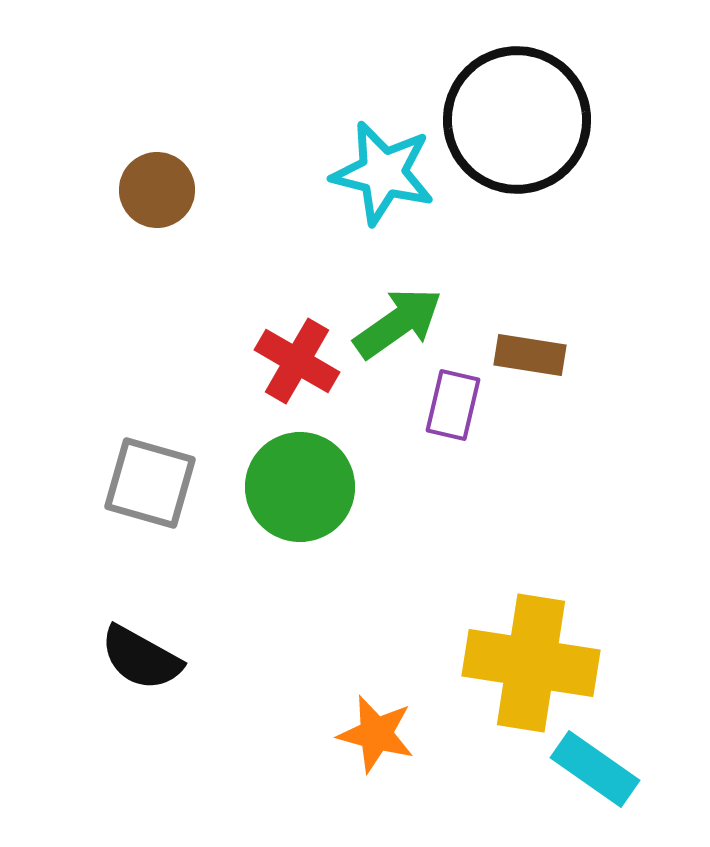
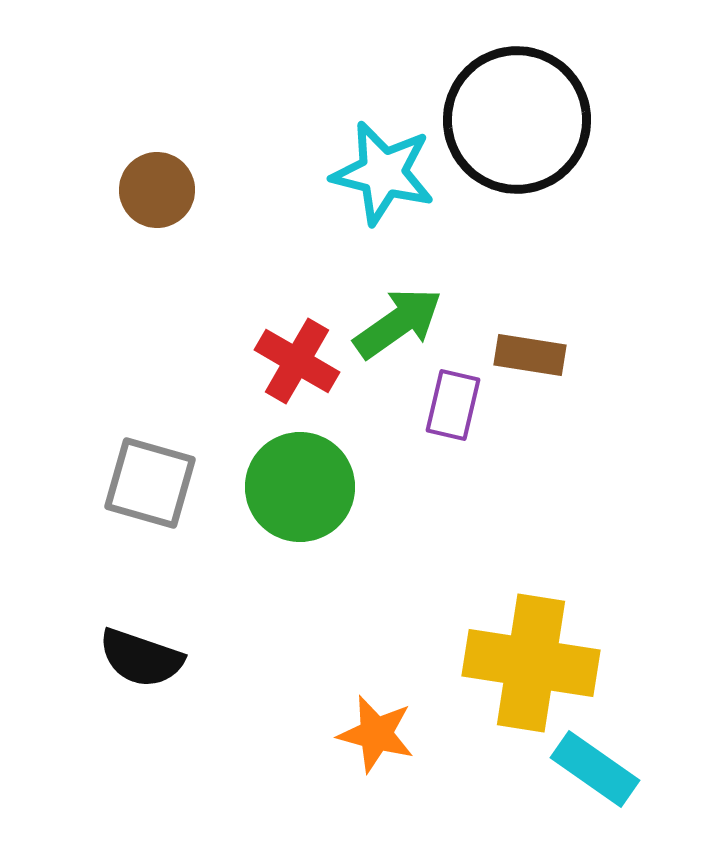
black semicircle: rotated 10 degrees counterclockwise
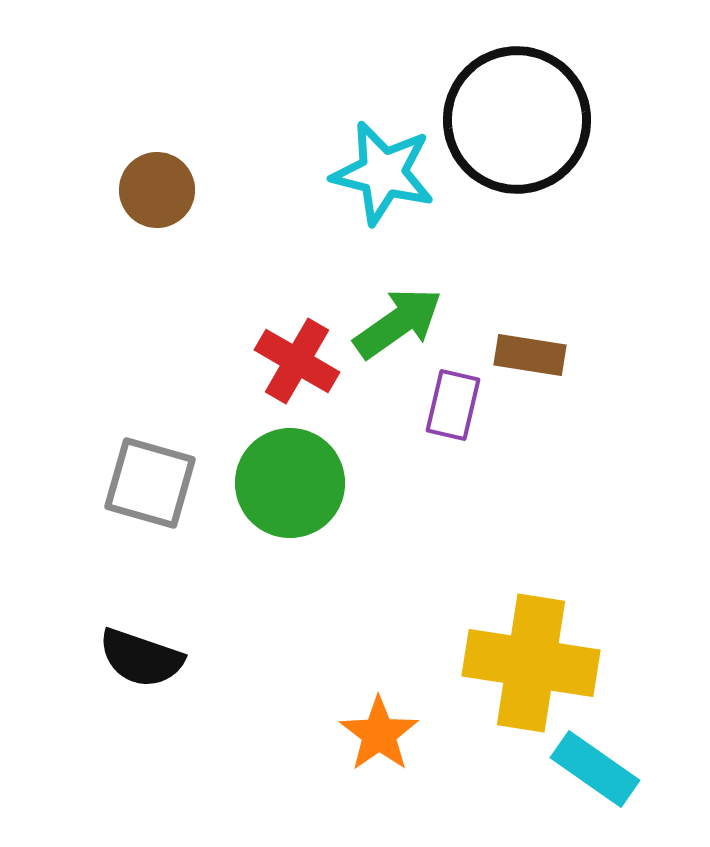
green circle: moved 10 px left, 4 px up
orange star: moved 3 px right; rotated 22 degrees clockwise
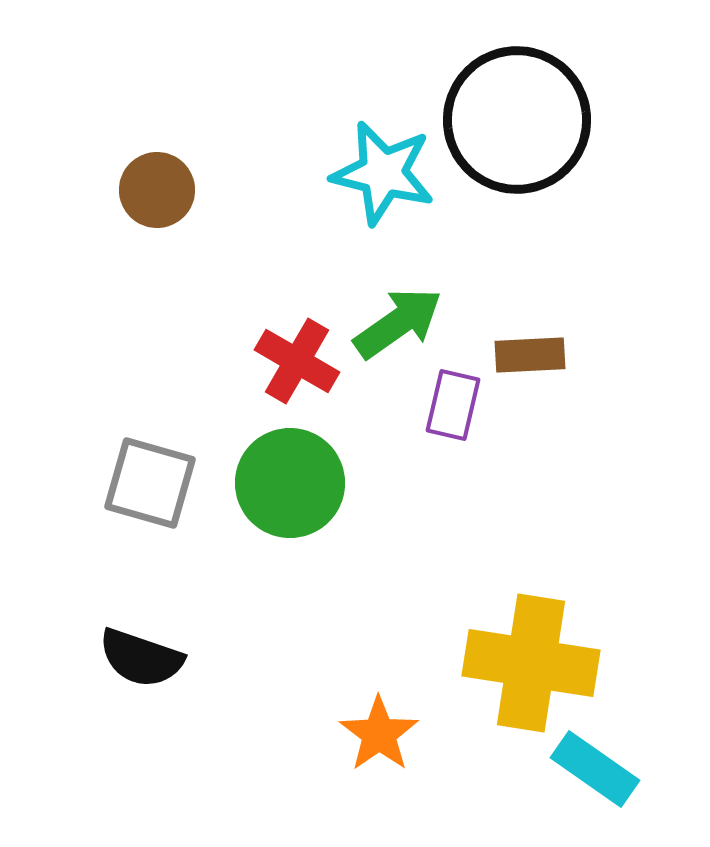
brown rectangle: rotated 12 degrees counterclockwise
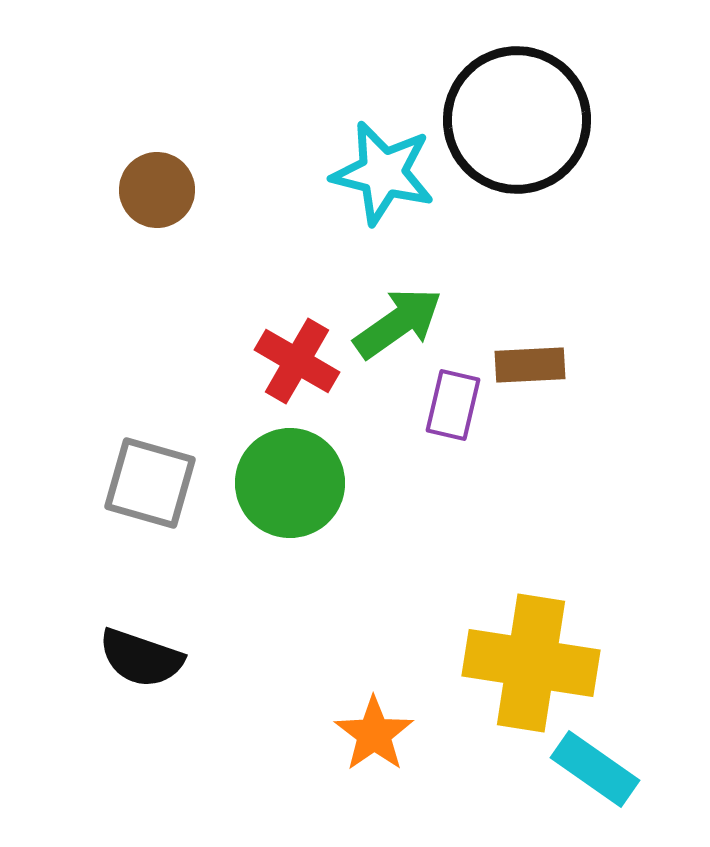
brown rectangle: moved 10 px down
orange star: moved 5 px left
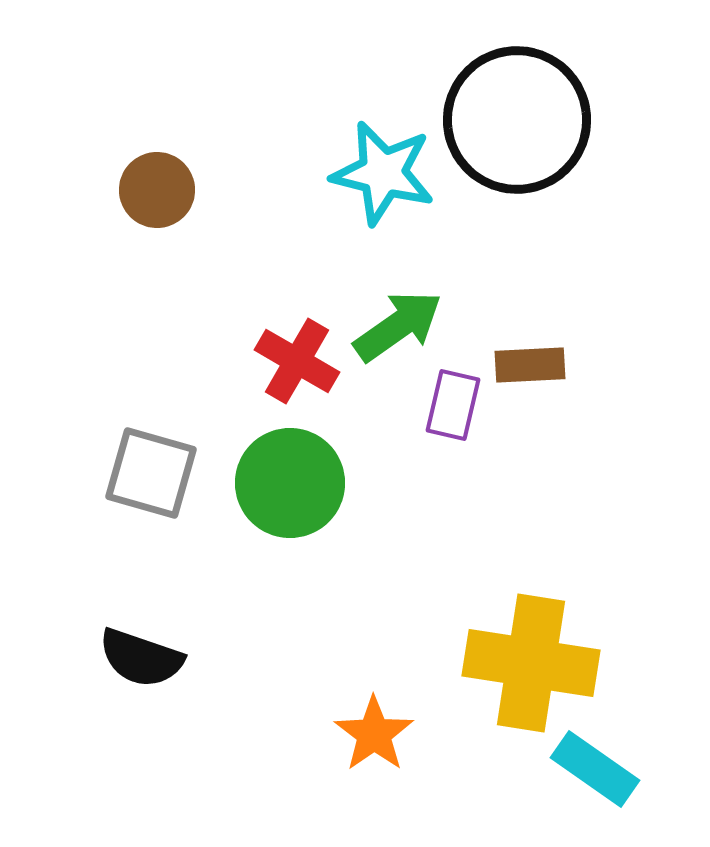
green arrow: moved 3 px down
gray square: moved 1 px right, 10 px up
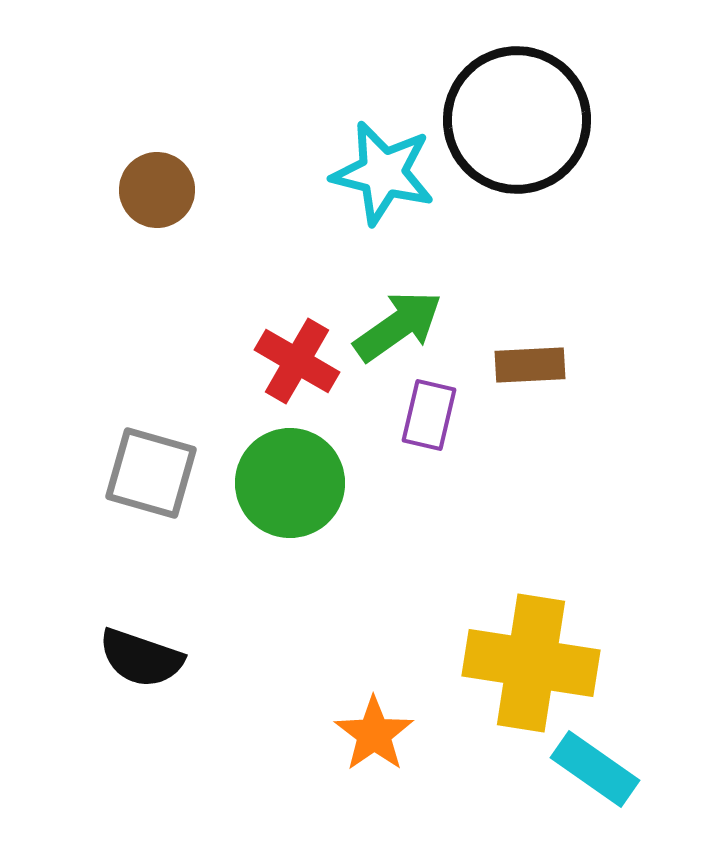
purple rectangle: moved 24 px left, 10 px down
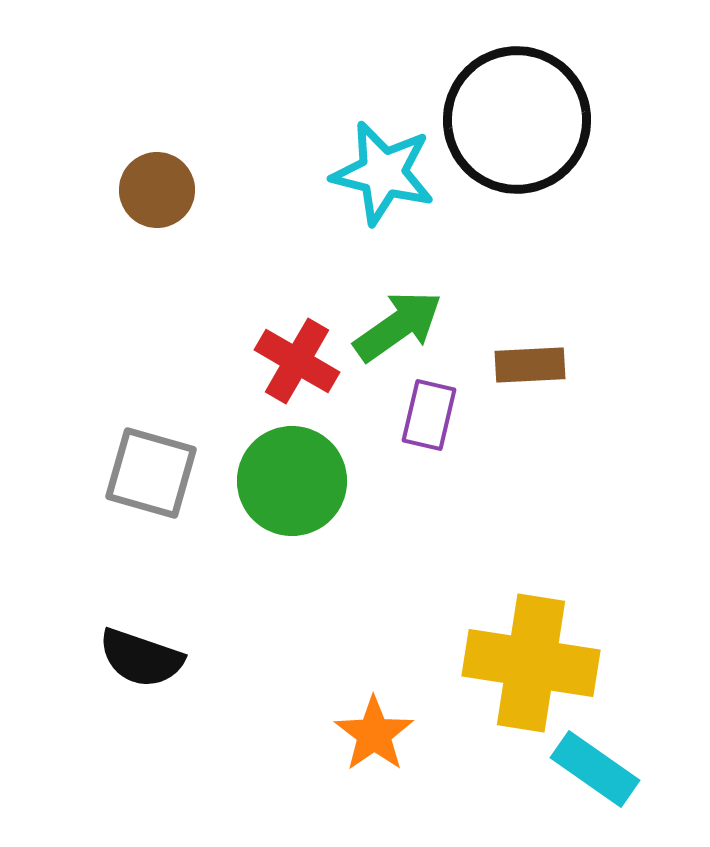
green circle: moved 2 px right, 2 px up
